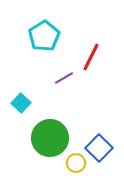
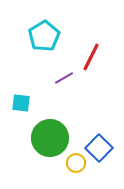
cyan square: rotated 36 degrees counterclockwise
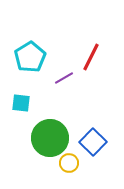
cyan pentagon: moved 14 px left, 21 px down
blue square: moved 6 px left, 6 px up
yellow circle: moved 7 px left
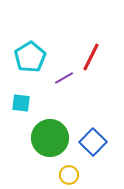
yellow circle: moved 12 px down
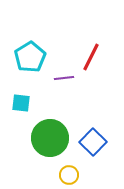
purple line: rotated 24 degrees clockwise
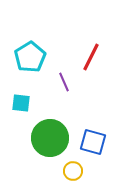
purple line: moved 4 px down; rotated 72 degrees clockwise
blue square: rotated 28 degrees counterclockwise
yellow circle: moved 4 px right, 4 px up
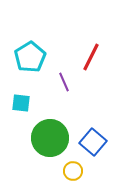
blue square: rotated 24 degrees clockwise
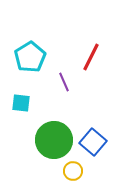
green circle: moved 4 px right, 2 px down
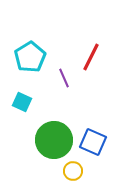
purple line: moved 4 px up
cyan square: moved 1 px right, 1 px up; rotated 18 degrees clockwise
blue square: rotated 16 degrees counterclockwise
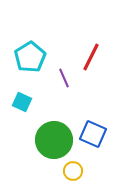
blue square: moved 8 px up
